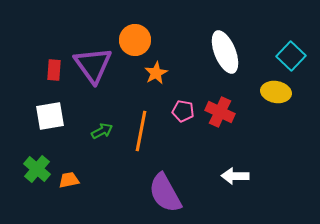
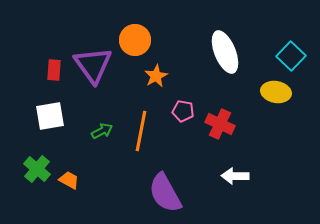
orange star: moved 3 px down
red cross: moved 12 px down
orange trapezoid: rotated 40 degrees clockwise
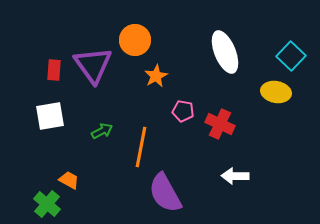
orange line: moved 16 px down
green cross: moved 10 px right, 35 px down
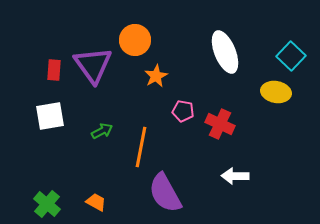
orange trapezoid: moved 27 px right, 22 px down
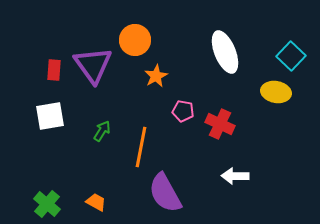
green arrow: rotated 30 degrees counterclockwise
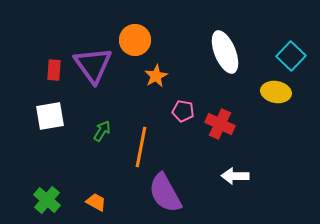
green cross: moved 4 px up
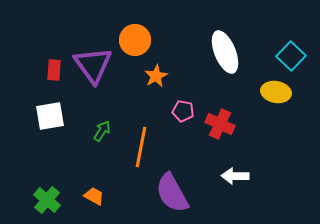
purple semicircle: moved 7 px right
orange trapezoid: moved 2 px left, 6 px up
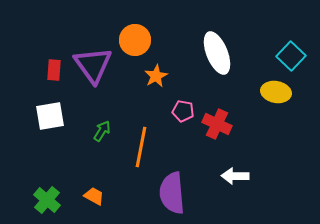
white ellipse: moved 8 px left, 1 px down
red cross: moved 3 px left
purple semicircle: rotated 24 degrees clockwise
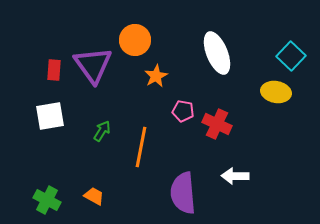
purple semicircle: moved 11 px right
green cross: rotated 12 degrees counterclockwise
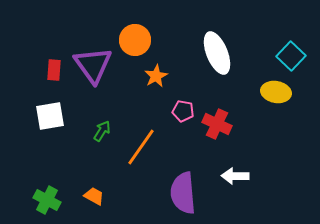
orange line: rotated 24 degrees clockwise
